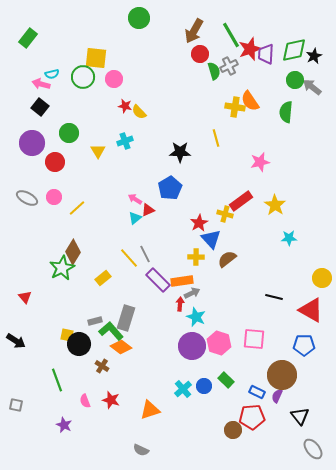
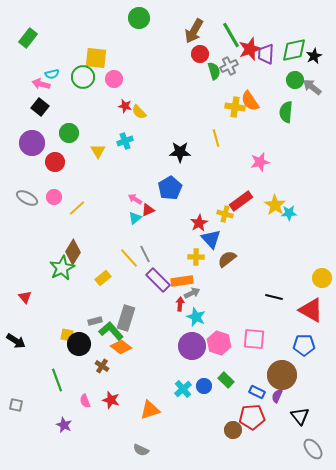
cyan star at (289, 238): moved 25 px up
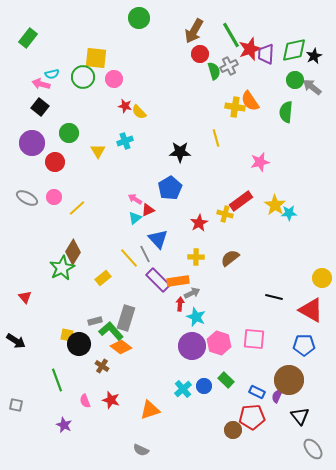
blue triangle at (211, 239): moved 53 px left
brown semicircle at (227, 259): moved 3 px right, 1 px up
orange rectangle at (182, 281): moved 4 px left
brown circle at (282, 375): moved 7 px right, 5 px down
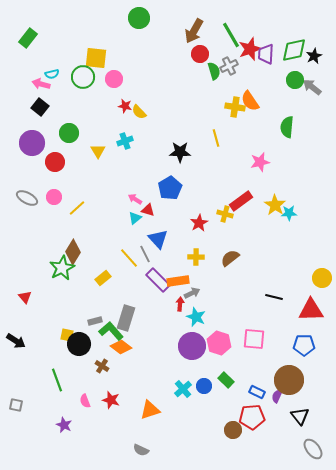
green semicircle at (286, 112): moved 1 px right, 15 px down
red triangle at (148, 210): rotated 40 degrees clockwise
red triangle at (311, 310): rotated 32 degrees counterclockwise
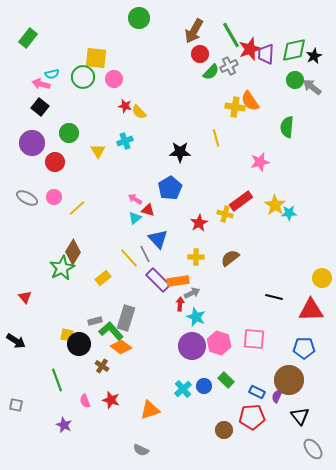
green semicircle at (214, 71): moved 3 px left, 1 px down; rotated 60 degrees clockwise
blue pentagon at (304, 345): moved 3 px down
brown circle at (233, 430): moved 9 px left
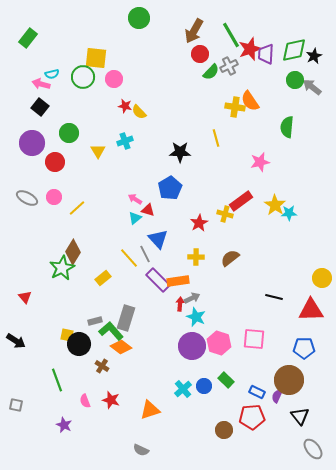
gray arrow at (192, 293): moved 5 px down
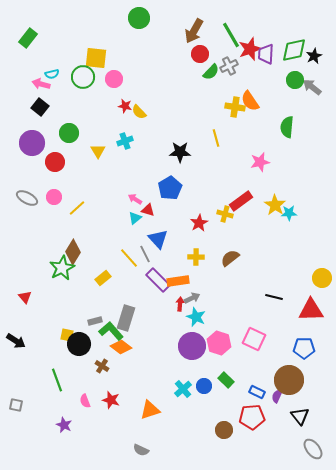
pink square at (254, 339): rotated 20 degrees clockwise
